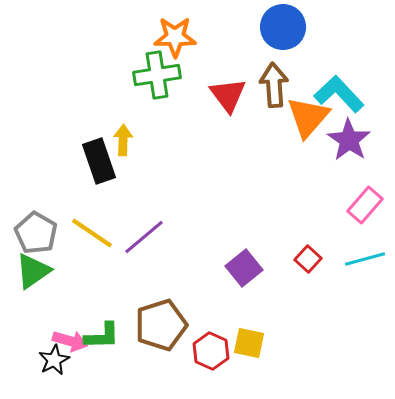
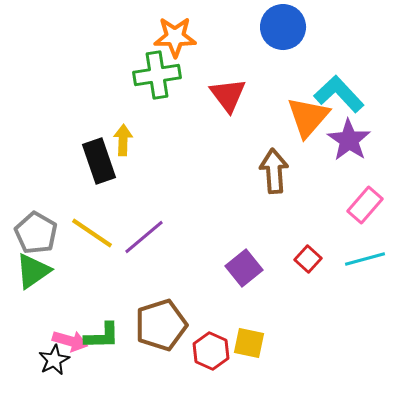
brown arrow: moved 86 px down
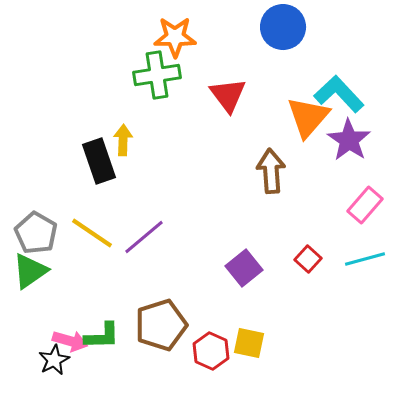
brown arrow: moved 3 px left
green triangle: moved 3 px left
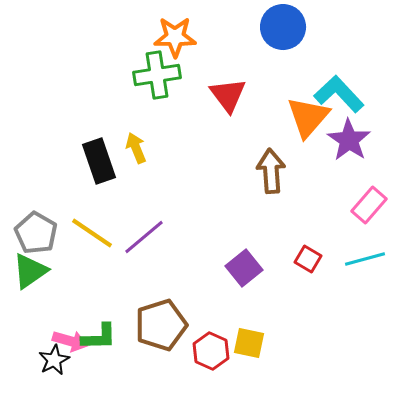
yellow arrow: moved 13 px right, 8 px down; rotated 24 degrees counterclockwise
pink rectangle: moved 4 px right
red square: rotated 12 degrees counterclockwise
green L-shape: moved 3 px left, 1 px down
